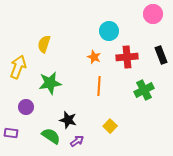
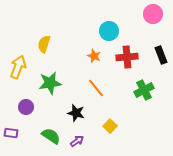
orange star: moved 1 px up
orange line: moved 3 px left, 2 px down; rotated 42 degrees counterclockwise
black star: moved 8 px right, 7 px up
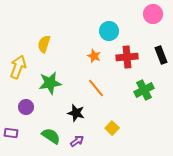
yellow square: moved 2 px right, 2 px down
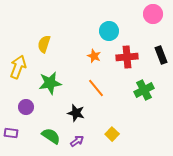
yellow square: moved 6 px down
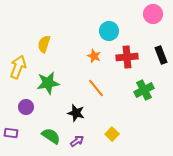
green star: moved 2 px left
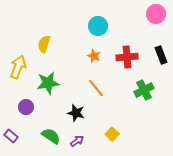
pink circle: moved 3 px right
cyan circle: moved 11 px left, 5 px up
purple rectangle: moved 3 px down; rotated 32 degrees clockwise
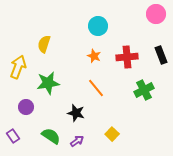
purple rectangle: moved 2 px right; rotated 16 degrees clockwise
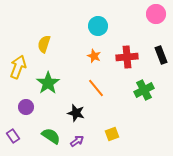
green star: rotated 25 degrees counterclockwise
yellow square: rotated 24 degrees clockwise
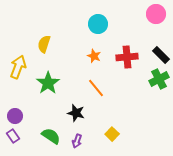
cyan circle: moved 2 px up
black rectangle: rotated 24 degrees counterclockwise
green cross: moved 15 px right, 11 px up
purple circle: moved 11 px left, 9 px down
yellow square: rotated 24 degrees counterclockwise
purple arrow: rotated 144 degrees clockwise
